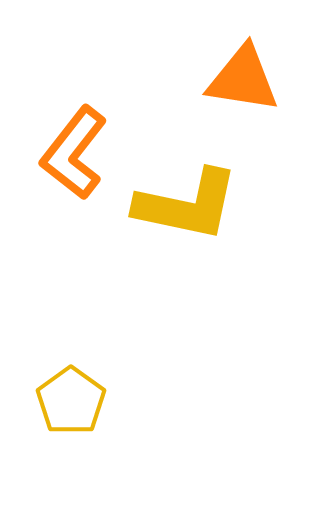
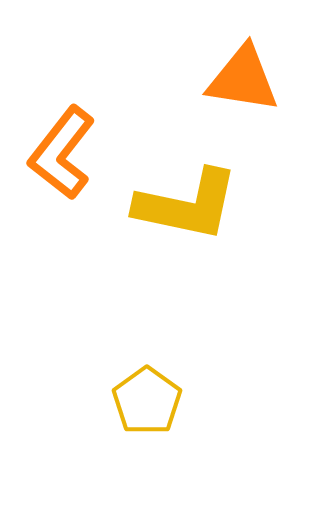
orange L-shape: moved 12 px left
yellow pentagon: moved 76 px right
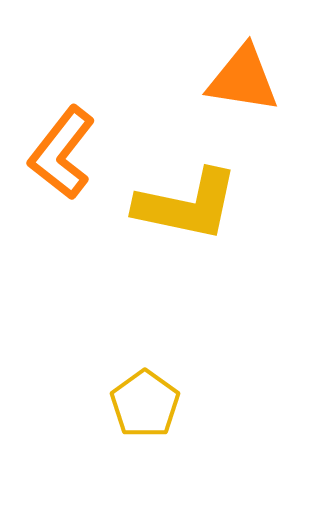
yellow pentagon: moved 2 px left, 3 px down
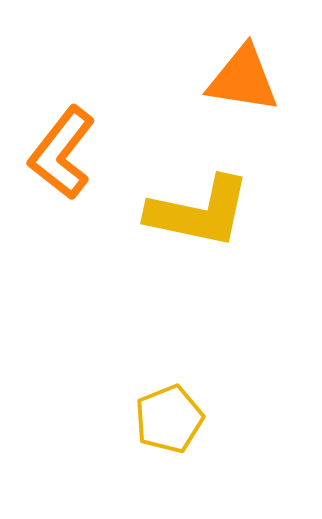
yellow L-shape: moved 12 px right, 7 px down
yellow pentagon: moved 24 px right, 15 px down; rotated 14 degrees clockwise
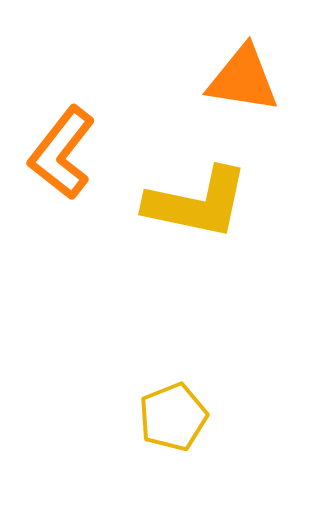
yellow L-shape: moved 2 px left, 9 px up
yellow pentagon: moved 4 px right, 2 px up
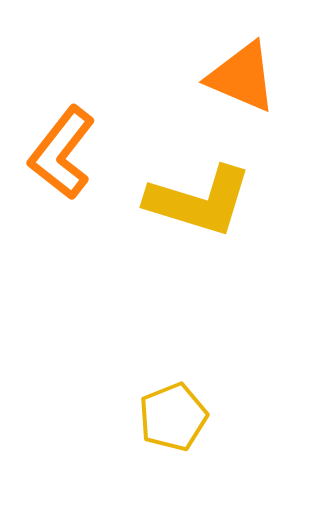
orange triangle: moved 1 px left, 2 px up; rotated 14 degrees clockwise
yellow L-shape: moved 2 px right, 2 px up; rotated 5 degrees clockwise
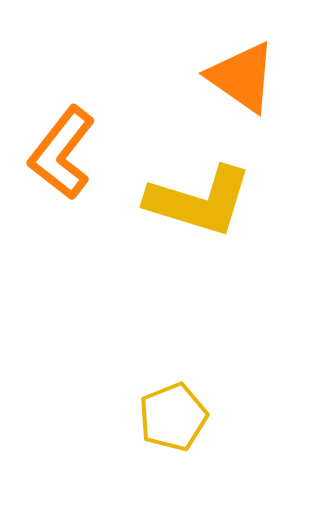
orange triangle: rotated 12 degrees clockwise
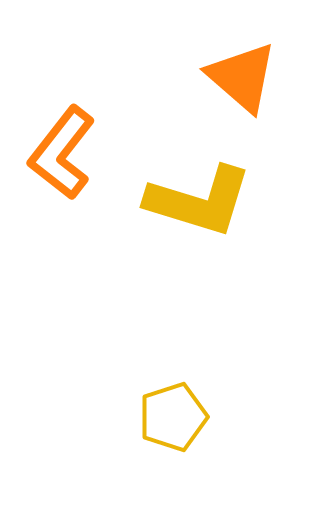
orange triangle: rotated 6 degrees clockwise
yellow pentagon: rotated 4 degrees clockwise
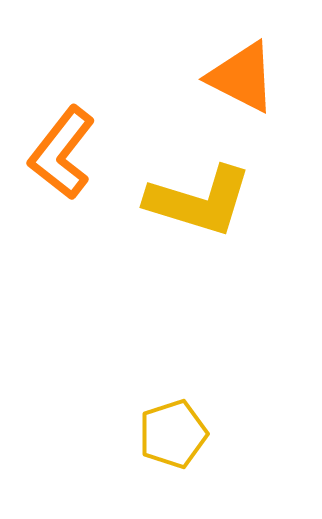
orange triangle: rotated 14 degrees counterclockwise
yellow pentagon: moved 17 px down
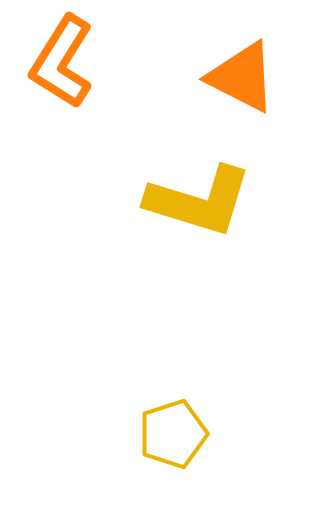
orange L-shape: moved 91 px up; rotated 6 degrees counterclockwise
